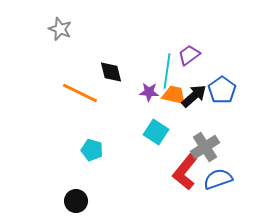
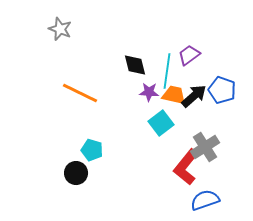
black diamond: moved 24 px right, 7 px up
blue pentagon: rotated 16 degrees counterclockwise
cyan square: moved 5 px right, 9 px up; rotated 20 degrees clockwise
red L-shape: moved 1 px right, 5 px up
blue semicircle: moved 13 px left, 21 px down
black circle: moved 28 px up
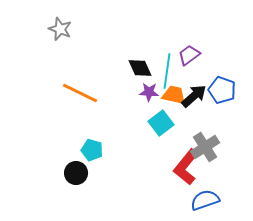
black diamond: moved 5 px right, 3 px down; rotated 10 degrees counterclockwise
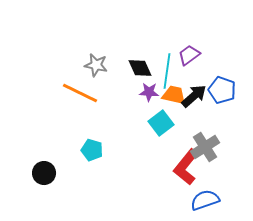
gray star: moved 36 px right, 36 px down; rotated 10 degrees counterclockwise
black circle: moved 32 px left
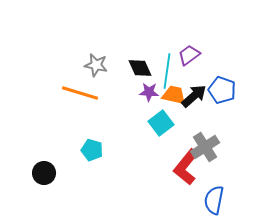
orange line: rotated 9 degrees counterclockwise
blue semicircle: moved 9 px right; rotated 60 degrees counterclockwise
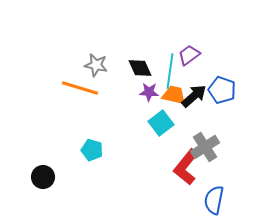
cyan line: moved 3 px right
orange line: moved 5 px up
black circle: moved 1 px left, 4 px down
